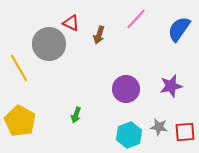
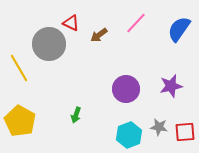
pink line: moved 4 px down
brown arrow: rotated 36 degrees clockwise
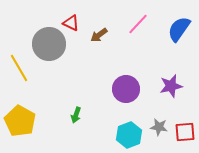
pink line: moved 2 px right, 1 px down
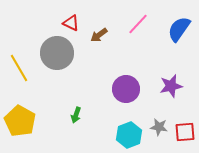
gray circle: moved 8 px right, 9 px down
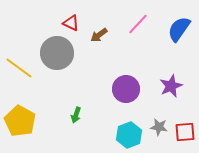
yellow line: rotated 24 degrees counterclockwise
purple star: rotated 10 degrees counterclockwise
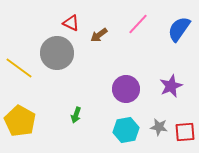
cyan hexagon: moved 3 px left, 5 px up; rotated 10 degrees clockwise
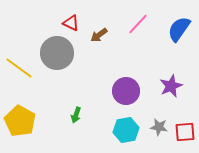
purple circle: moved 2 px down
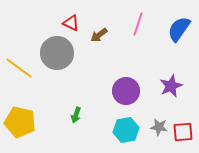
pink line: rotated 25 degrees counterclockwise
yellow pentagon: moved 1 px down; rotated 16 degrees counterclockwise
red square: moved 2 px left
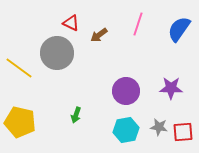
purple star: moved 2 px down; rotated 25 degrees clockwise
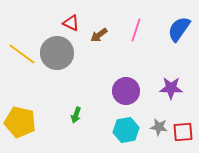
pink line: moved 2 px left, 6 px down
yellow line: moved 3 px right, 14 px up
